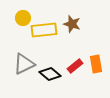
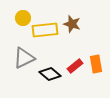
yellow rectangle: moved 1 px right
gray triangle: moved 6 px up
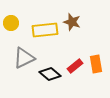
yellow circle: moved 12 px left, 5 px down
brown star: moved 2 px up
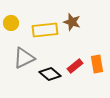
orange rectangle: moved 1 px right
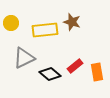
orange rectangle: moved 8 px down
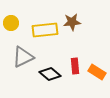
brown star: rotated 24 degrees counterclockwise
gray triangle: moved 1 px left, 1 px up
red rectangle: rotated 56 degrees counterclockwise
orange rectangle: rotated 48 degrees counterclockwise
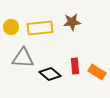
yellow circle: moved 4 px down
yellow rectangle: moved 5 px left, 2 px up
gray triangle: moved 1 px down; rotated 30 degrees clockwise
